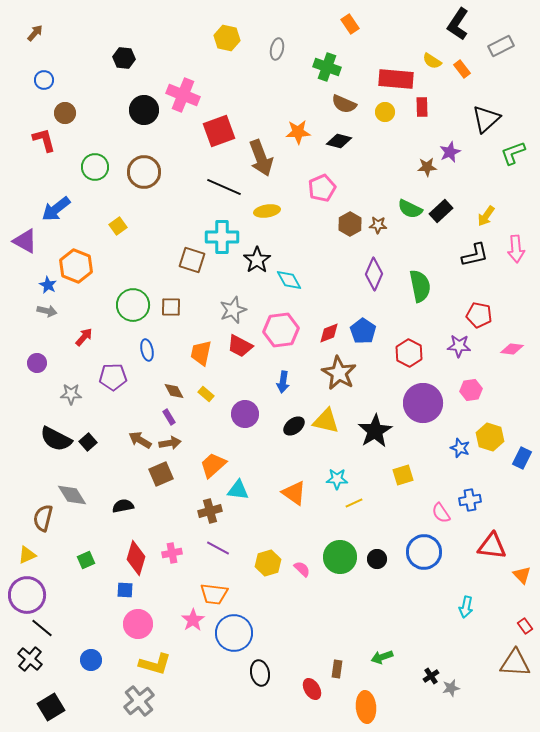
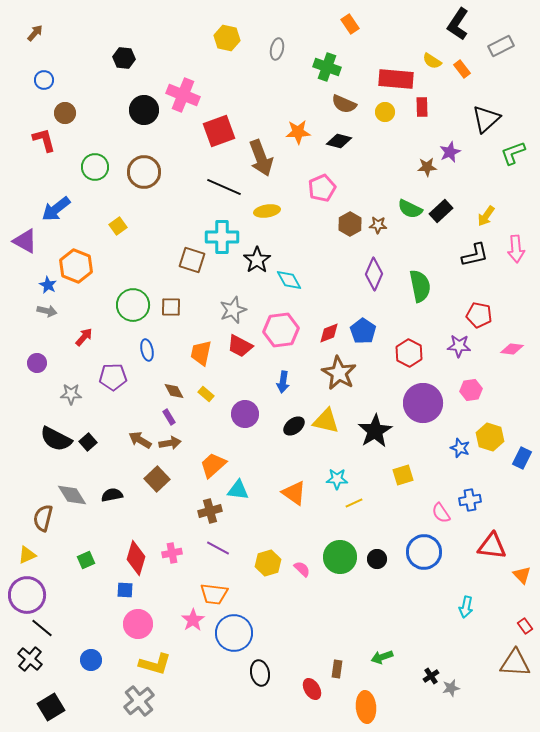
brown square at (161, 474): moved 4 px left, 5 px down; rotated 20 degrees counterclockwise
black semicircle at (123, 506): moved 11 px left, 11 px up
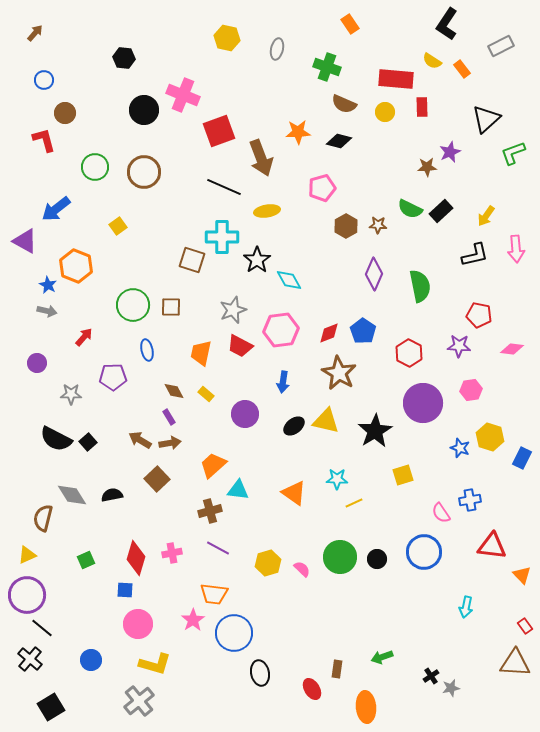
black L-shape at (458, 24): moved 11 px left
pink pentagon at (322, 188): rotated 8 degrees clockwise
brown hexagon at (350, 224): moved 4 px left, 2 px down
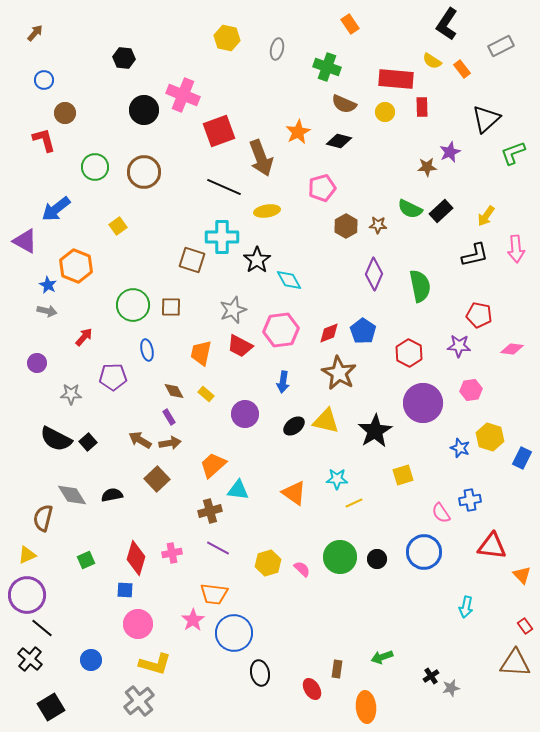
orange star at (298, 132): rotated 25 degrees counterclockwise
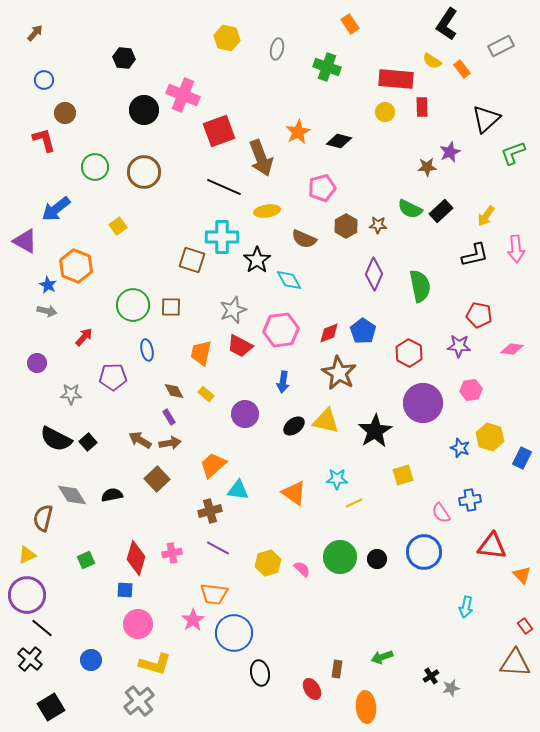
brown semicircle at (344, 104): moved 40 px left, 135 px down
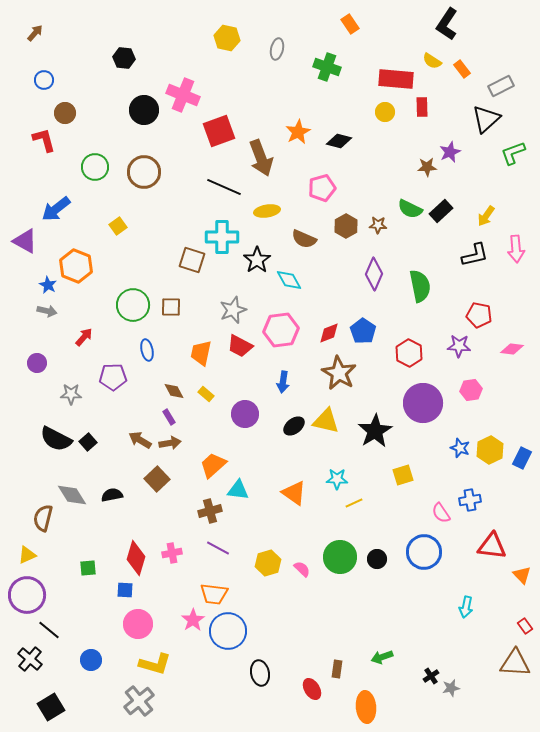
gray rectangle at (501, 46): moved 40 px down
yellow hexagon at (490, 437): moved 13 px down; rotated 16 degrees clockwise
green square at (86, 560): moved 2 px right, 8 px down; rotated 18 degrees clockwise
black line at (42, 628): moved 7 px right, 2 px down
blue circle at (234, 633): moved 6 px left, 2 px up
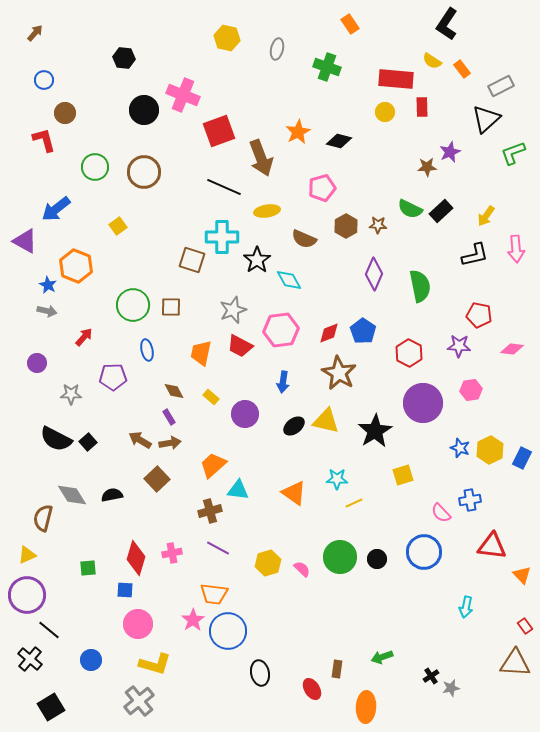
yellow rectangle at (206, 394): moved 5 px right, 3 px down
pink semicircle at (441, 513): rotated 10 degrees counterclockwise
orange ellipse at (366, 707): rotated 8 degrees clockwise
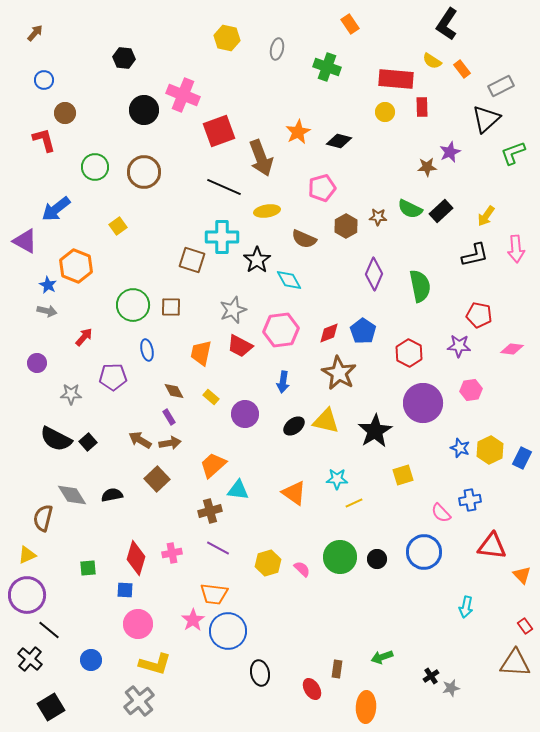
brown star at (378, 225): moved 8 px up
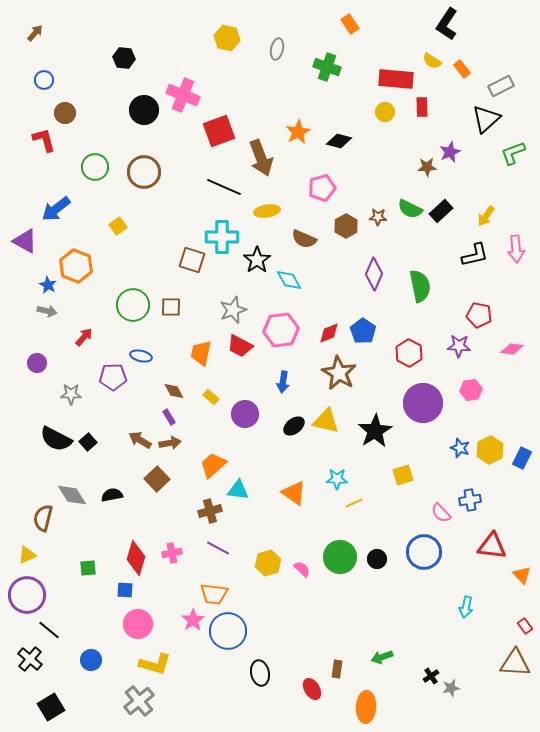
blue ellipse at (147, 350): moved 6 px left, 6 px down; rotated 65 degrees counterclockwise
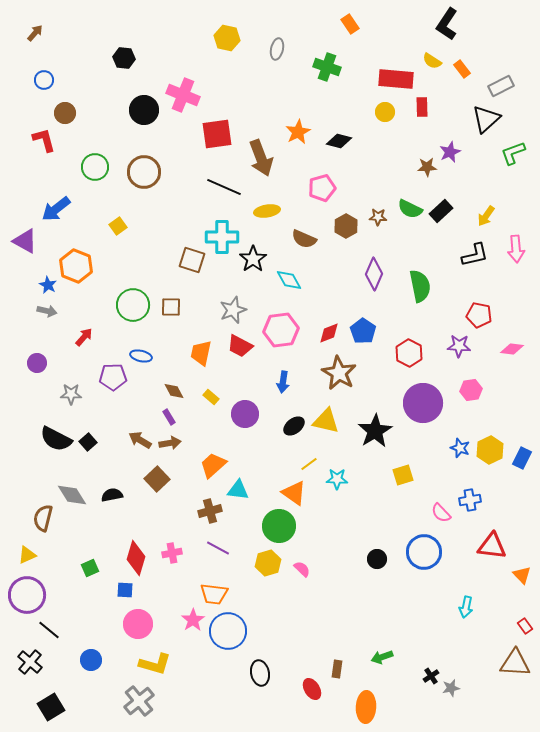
red square at (219, 131): moved 2 px left, 3 px down; rotated 12 degrees clockwise
black star at (257, 260): moved 4 px left, 1 px up
yellow line at (354, 503): moved 45 px left, 39 px up; rotated 12 degrees counterclockwise
green circle at (340, 557): moved 61 px left, 31 px up
green square at (88, 568): moved 2 px right; rotated 18 degrees counterclockwise
black cross at (30, 659): moved 3 px down
